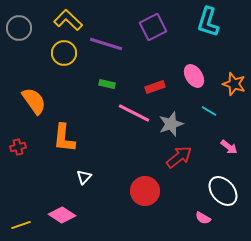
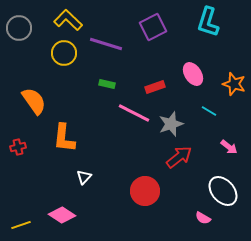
pink ellipse: moved 1 px left, 2 px up
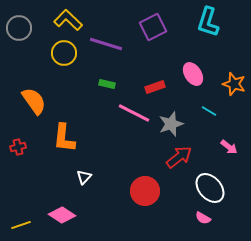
white ellipse: moved 13 px left, 3 px up
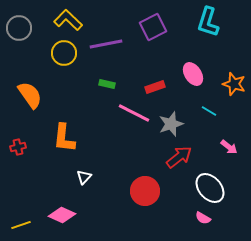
purple line: rotated 28 degrees counterclockwise
orange semicircle: moved 4 px left, 6 px up
pink diamond: rotated 8 degrees counterclockwise
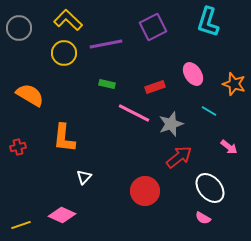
orange semicircle: rotated 24 degrees counterclockwise
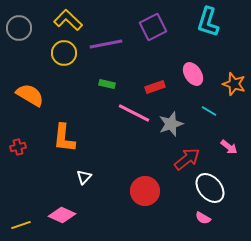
red arrow: moved 8 px right, 2 px down
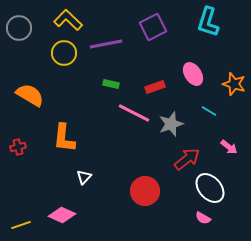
green rectangle: moved 4 px right
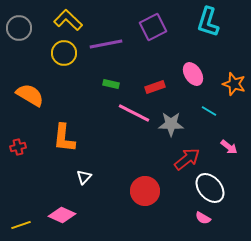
gray star: rotated 20 degrees clockwise
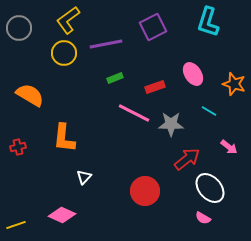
yellow L-shape: rotated 80 degrees counterclockwise
green rectangle: moved 4 px right, 6 px up; rotated 35 degrees counterclockwise
yellow line: moved 5 px left
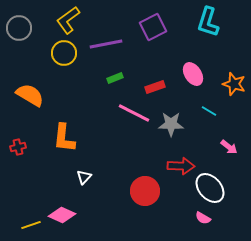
red arrow: moved 6 px left, 7 px down; rotated 40 degrees clockwise
yellow line: moved 15 px right
